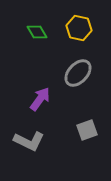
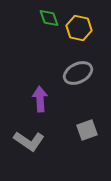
green diamond: moved 12 px right, 14 px up; rotated 10 degrees clockwise
gray ellipse: rotated 20 degrees clockwise
purple arrow: rotated 40 degrees counterclockwise
gray L-shape: rotated 8 degrees clockwise
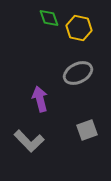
purple arrow: rotated 10 degrees counterclockwise
gray L-shape: rotated 12 degrees clockwise
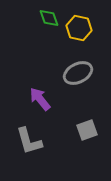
purple arrow: rotated 25 degrees counterclockwise
gray L-shape: rotated 28 degrees clockwise
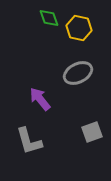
gray square: moved 5 px right, 2 px down
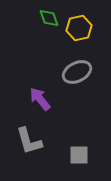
yellow hexagon: rotated 25 degrees counterclockwise
gray ellipse: moved 1 px left, 1 px up
gray square: moved 13 px left, 23 px down; rotated 20 degrees clockwise
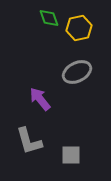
gray square: moved 8 px left
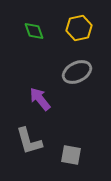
green diamond: moved 15 px left, 13 px down
gray square: rotated 10 degrees clockwise
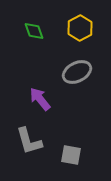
yellow hexagon: moved 1 px right; rotated 15 degrees counterclockwise
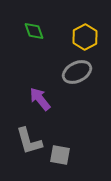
yellow hexagon: moved 5 px right, 9 px down
gray square: moved 11 px left
